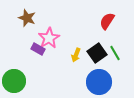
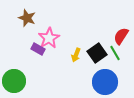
red semicircle: moved 14 px right, 15 px down
blue circle: moved 6 px right
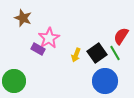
brown star: moved 4 px left
blue circle: moved 1 px up
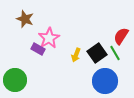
brown star: moved 2 px right, 1 px down
green circle: moved 1 px right, 1 px up
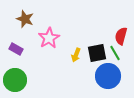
red semicircle: rotated 18 degrees counterclockwise
purple rectangle: moved 22 px left
black square: rotated 24 degrees clockwise
blue circle: moved 3 px right, 5 px up
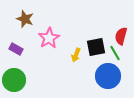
black square: moved 1 px left, 6 px up
green circle: moved 1 px left
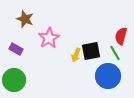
black square: moved 5 px left, 4 px down
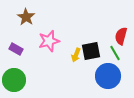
brown star: moved 1 px right, 2 px up; rotated 12 degrees clockwise
pink star: moved 3 px down; rotated 15 degrees clockwise
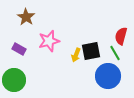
purple rectangle: moved 3 px right
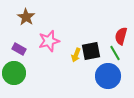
green circle: moved 7 px up
